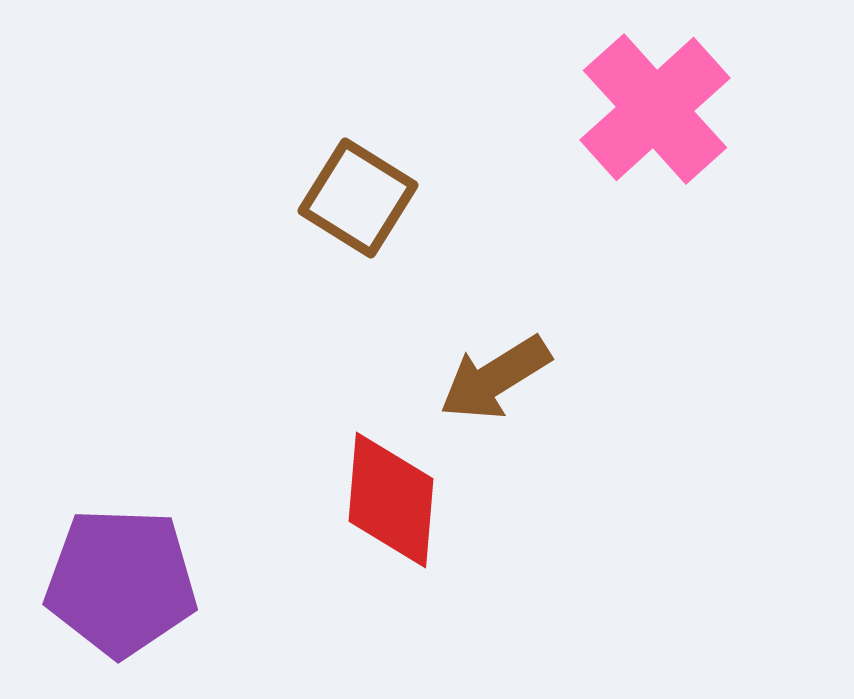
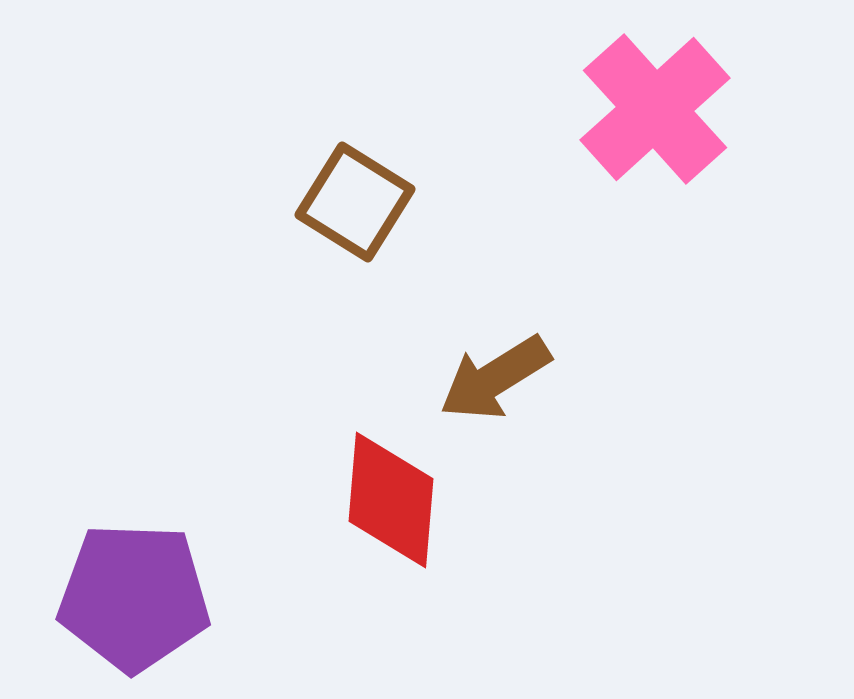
brown square: moved 3 px left, 4 px down
purple pentagon: moved 13 px right, 15 px down
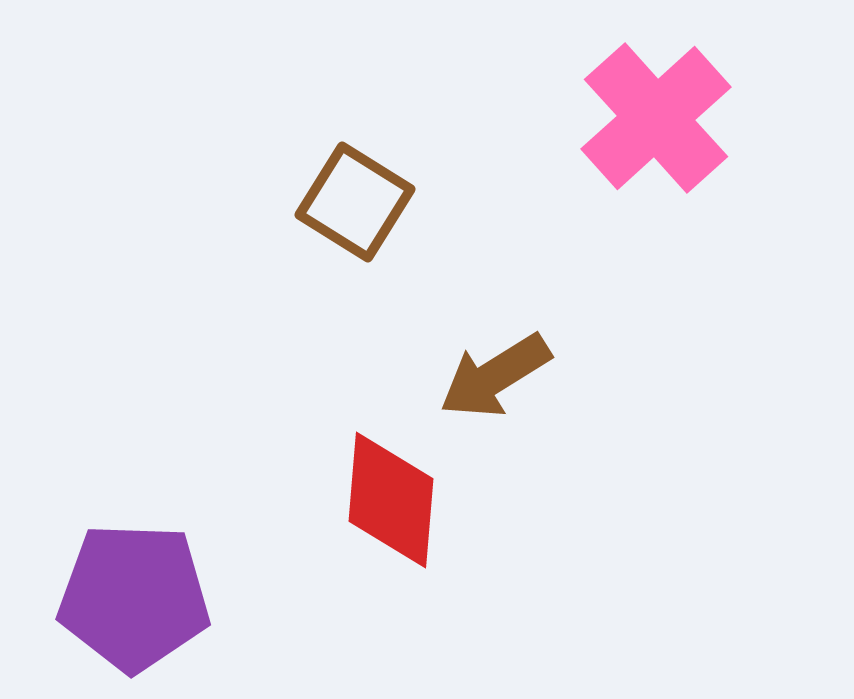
pink cross: moved 1 px right, 9 px down
brown arrow: moved 2 px up
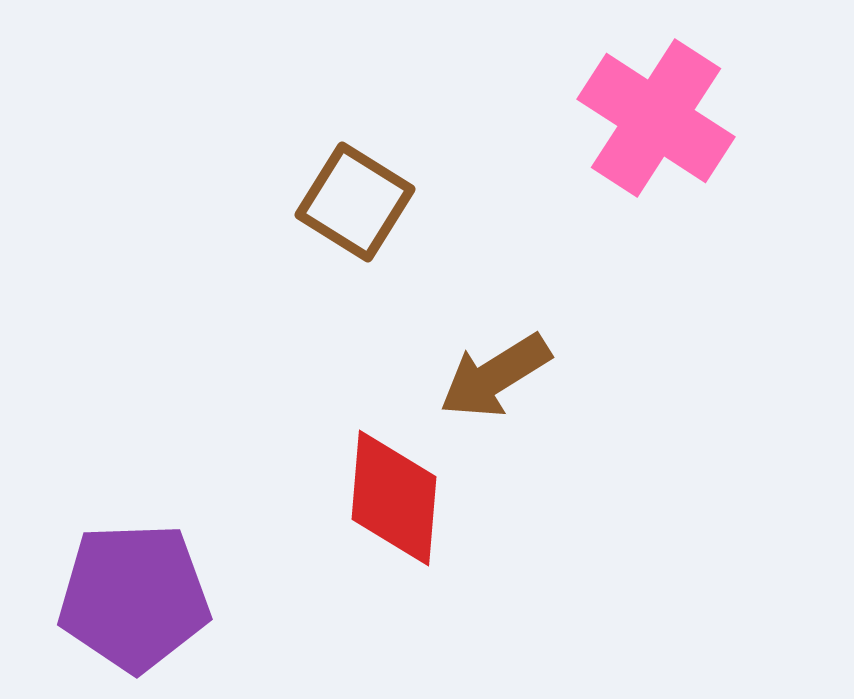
pink cross: rotated 15 degrees counterclockwise
red diamond: moved 3 px right, 2 px up
purple pentagon: rotated 4 degrees counterclockwise
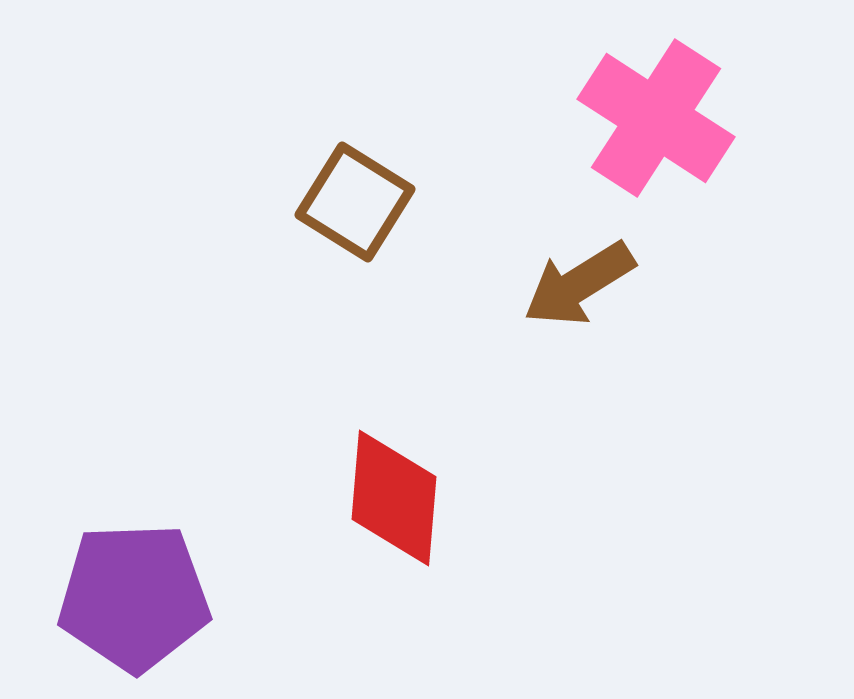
brown arrow: moved 84 px right, 92 px up
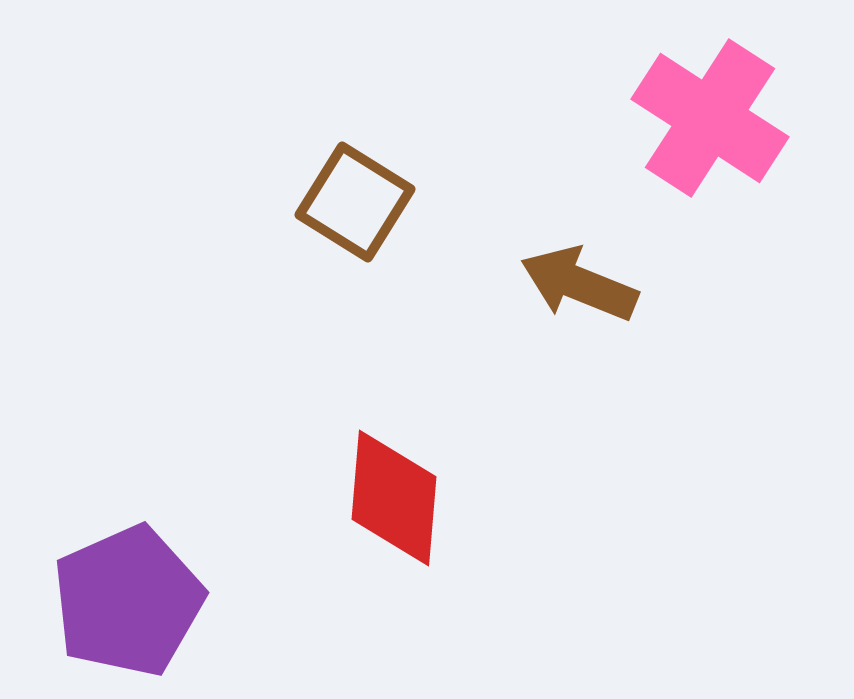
pink cross: moved 54 px right
brown arrow: rotated 54 degrees clockwise
purple pentagon: moved 6 px left, 4 px down; rotated 22 degrees counterclockwise
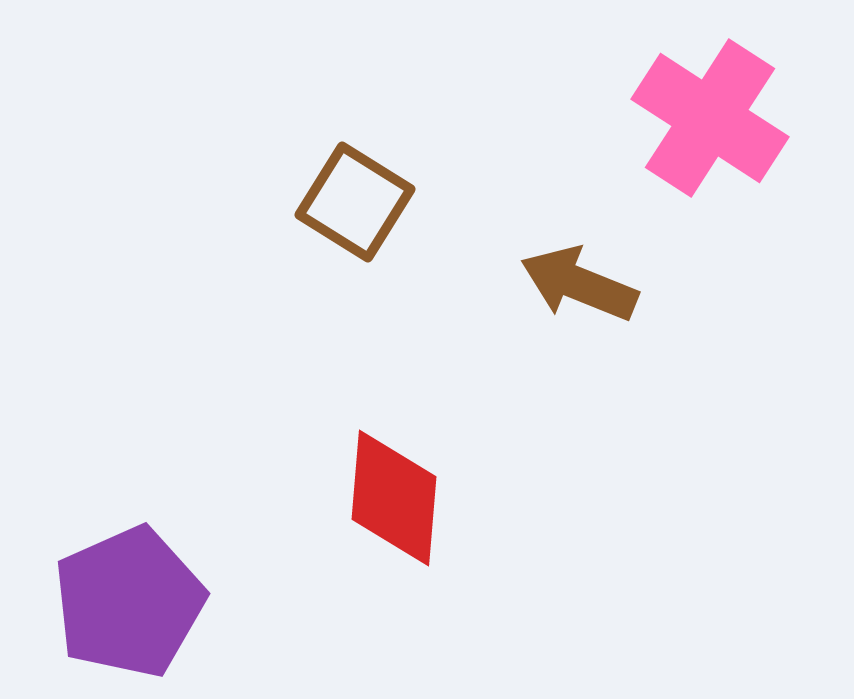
purple pentagon: moved 1 px right, 1 px down
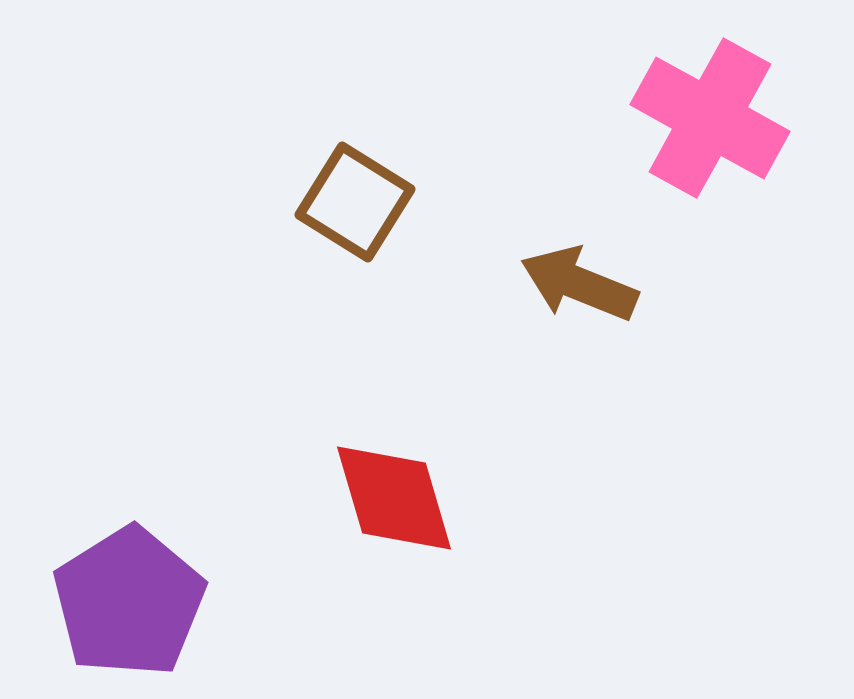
pink cross: rotated 4 degrees counterclockwise
red diamond: rotated 21 degrees counterclockwise
purple pentagon: rotated 8 degrees counterclockwise
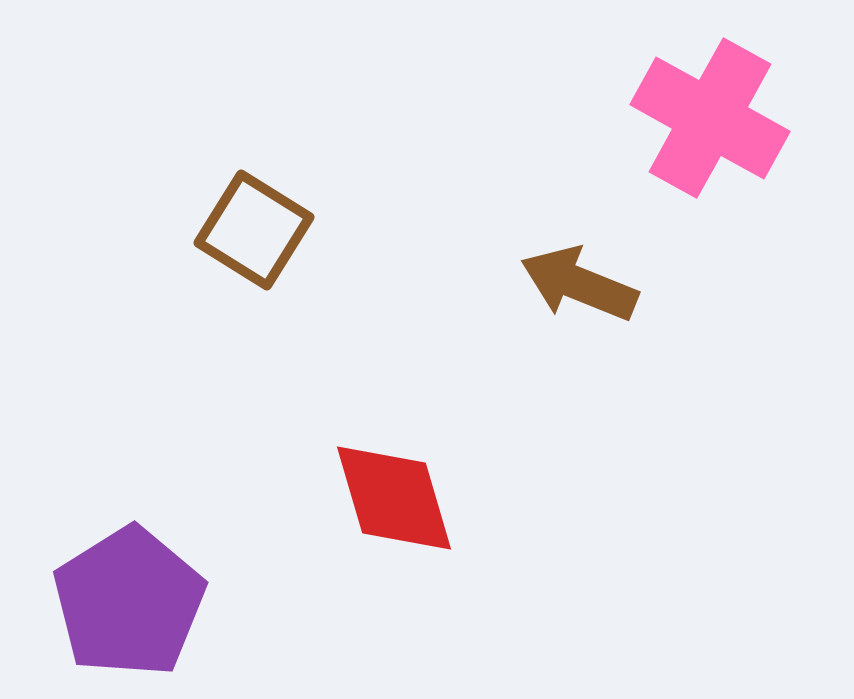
brown square: moved 101 px left, 28 px down
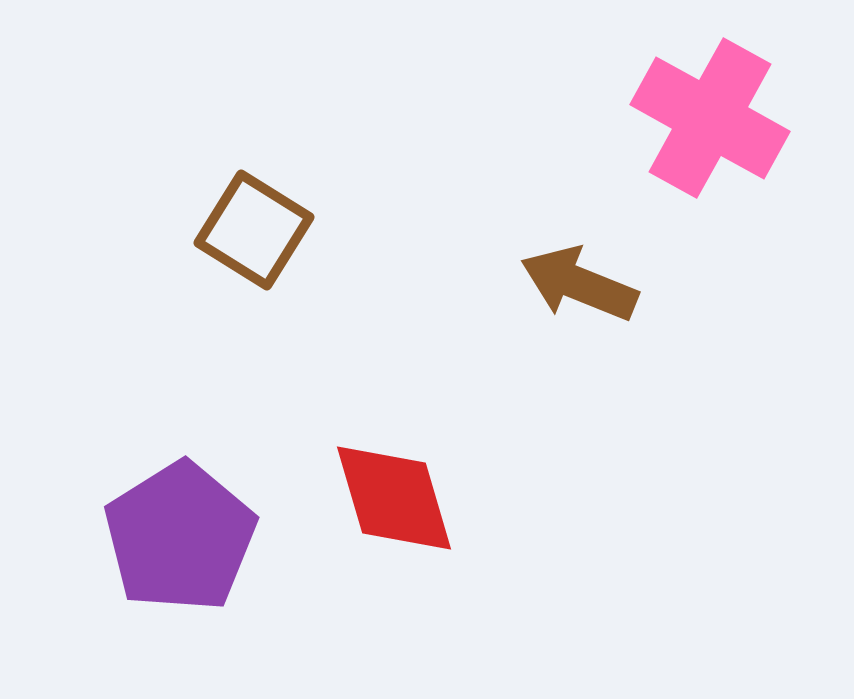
purple pentagon: moved 51 px right, 65 px up
